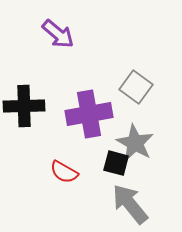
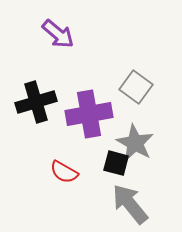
black cross: moved 12 px right, 4 px up; rotated 15 degrees counterclockwise
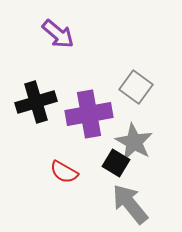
gray star: moved 1 px left, 1 px up
black square: rotated 16 degrees clockwise
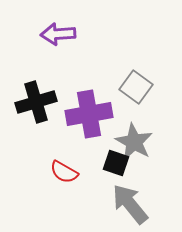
purple arrow: rotated 136 degrees clockwise
black square: rotated 12 degrees counterclockwise
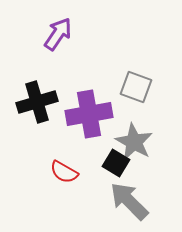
purple arrow: rotated 128 degrees clockwise
gray square: rotated 16 degrees counterclockwise
black cross: moved 1 px right
black square: rotated 12 degrees clockwise
gray arrow: moved 1 px left, 3 px up; rotated 6 degrees counterclockwise
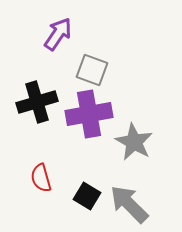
gray square: moved 44 px left, 17 px up
black square: moved 29 px left, 33 px down
red semicircle: moved 23 px left, 6 px down; rotated 44 degrees clockwise
gray arrow: moved 3 px down
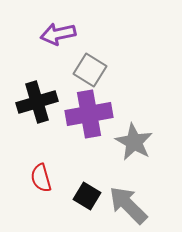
purple arrow: rotated 136 degrees counterclockwise
gray square: moved 2 px left; rotated 12 degrees clockwise
gray arrow: moved 1 px left, 1 px down
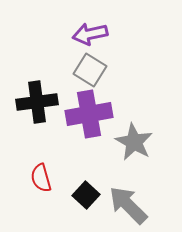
purple arrow: moved 32 px right
black cross: rotated 9 degrees clockwise
black square: moved 1 px left, 1 px up; rotated 12 degrees clockwise
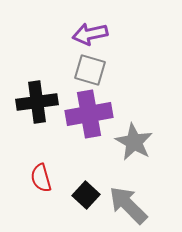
gray square: rotated 16 degrees counterclockwise
